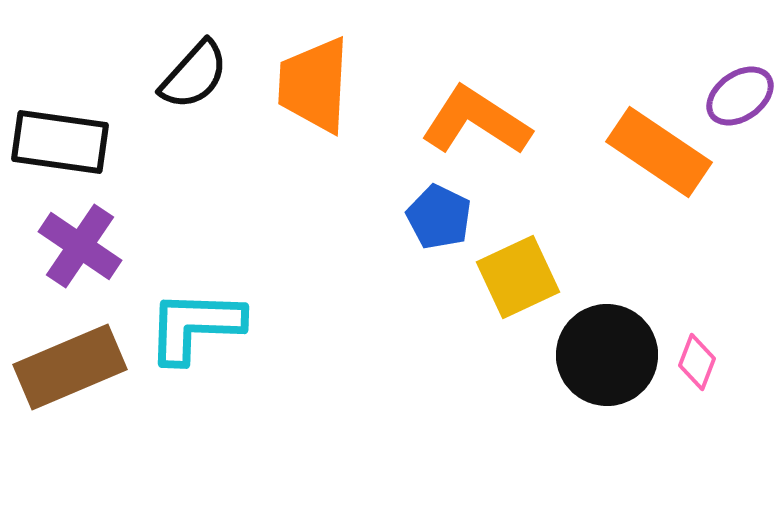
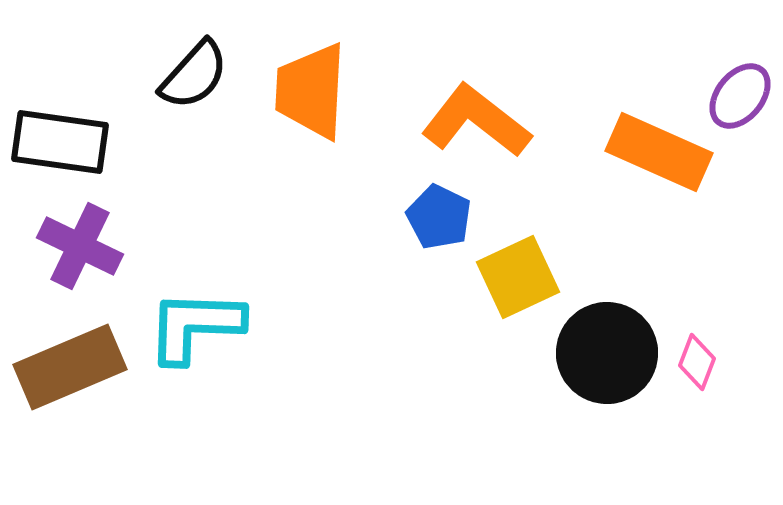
orange trapezoid: moved 3 px left, 6 px down
purple ellipse: rotated 16 degrees counterclockwise
orange L-shape: rotated 5 degrees clockwise
orange rectangle: rotated 10 degrees counterclockwise
purple cross: rotated 8 degrees counterclockwise
black circle: moved 2 px up
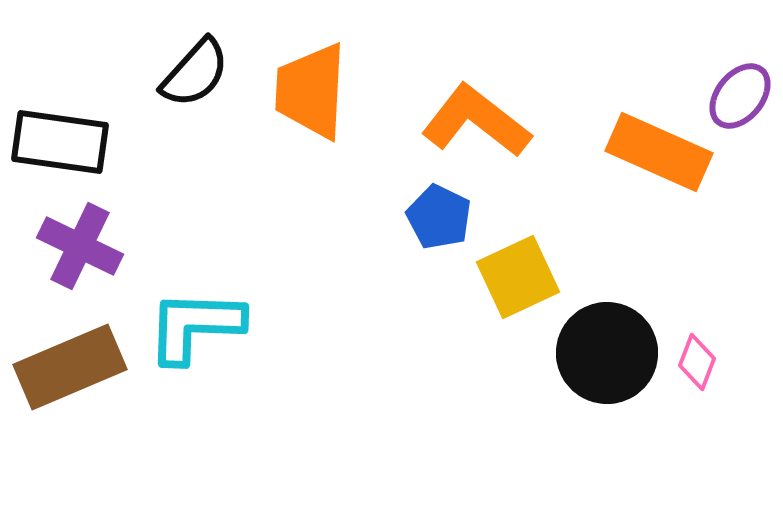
black semicircle: moved 1 px right, 2 px up
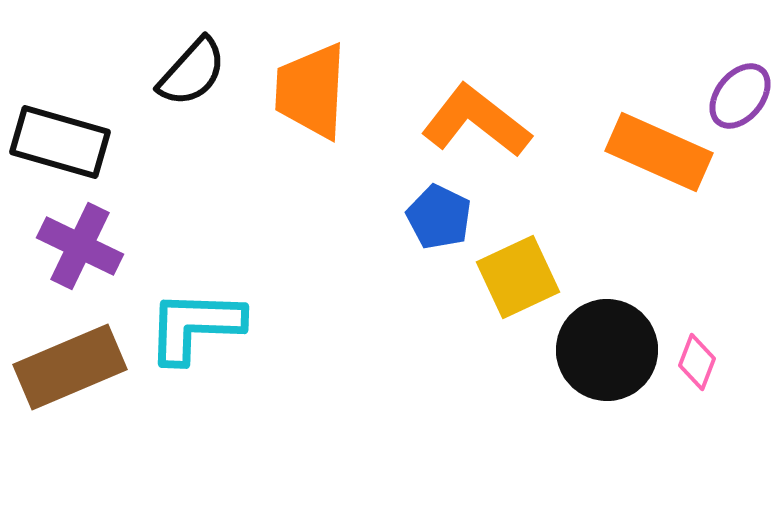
black semicircle: moved 3 px left, 1 px up
black rectangle: rotated 8 degrees clockwise
black circle: moved 3 px up
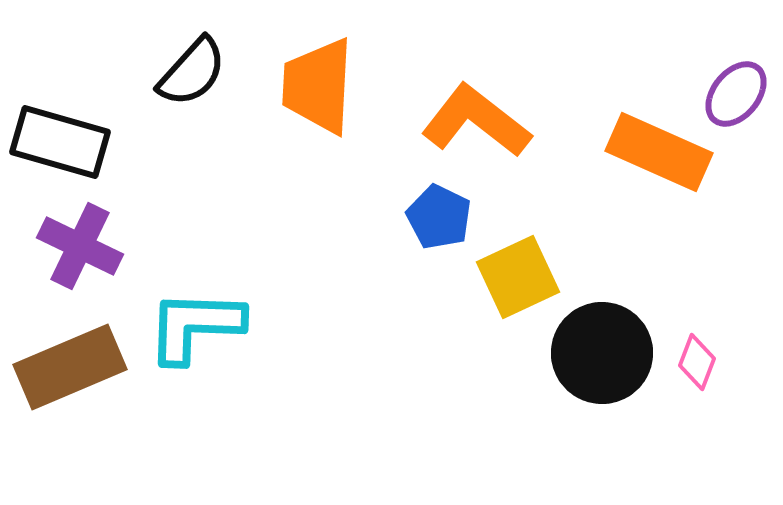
orange trapezoid: moved 7 px right, 5 px up
purple ellipse: moved 4 px left, 2 px up
black circle: moved 5 px left, 3 px down
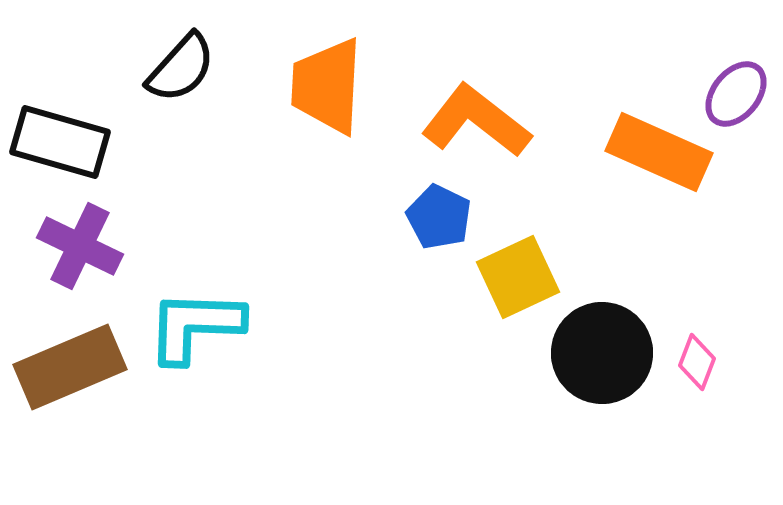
black semicircle: moved 11 px left, 4 px up
orange trapezoid: moved 9 px right
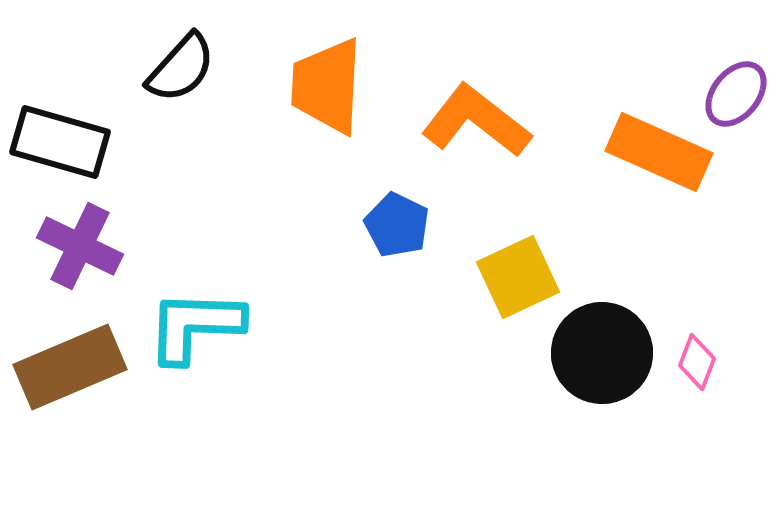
blue pentagon: moved 42 px left, 8 px down
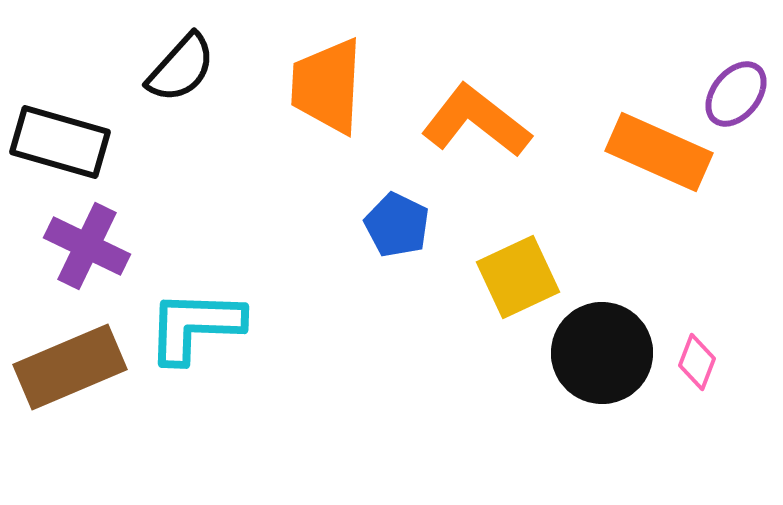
purple cross: moved 7 px right
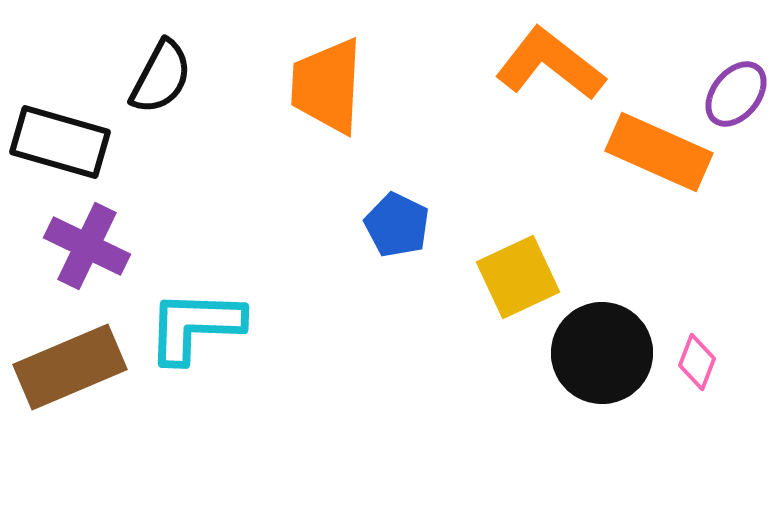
black semicircle: moved 20 px left, 9 px down; rotated 14 degrees counterclockwise
orange L-shape: moved 74 px right, 57 px up
